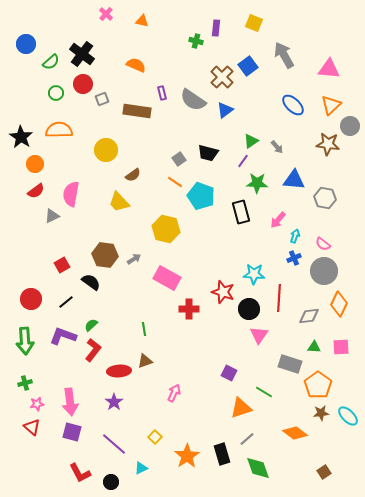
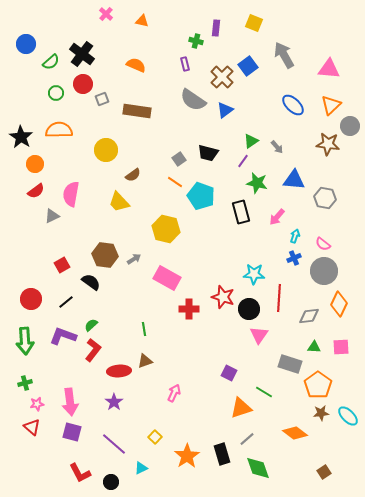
purple rectangle at (162, 93): moved 23 px right, 29 px up
green star at (257, 183): rotated 10 degrees clockwise
pink arrow at (278, 220): moved 1 px left, 3 px up
red star at (223, 292): moved 5 px down
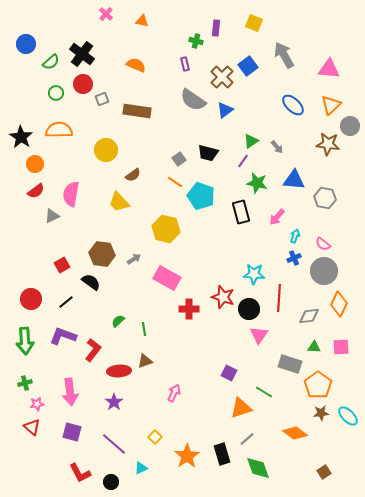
brown hexagon at (105, 255): moved 3 px left, 1 px up
green semicircle at (91, 325): moved 27 px right, 4 px up
pink arrow at (70, 402): moved 10 px up
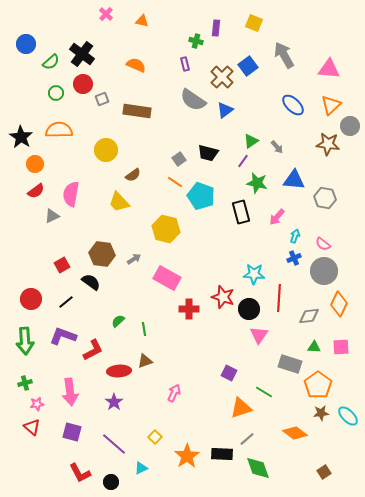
red L-shape at (93, 350): rotated 25 degrees clockwise
black rectangle at (222, 454): rotated 70 degrees counterclockwise
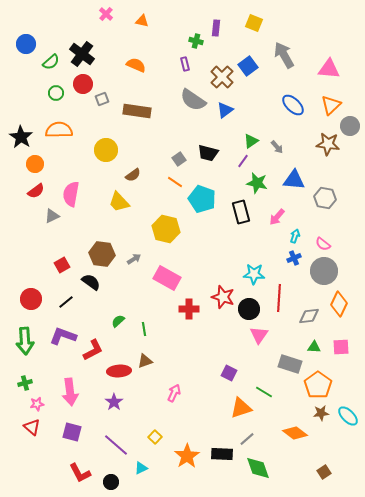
cyan pentagon at (201, 196): moved 1 px right, 3 px down
purple line at (114, 444): moved 2 px right, 1 px down
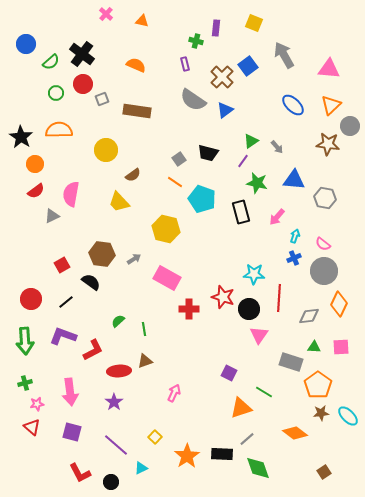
gray rectangle at (290, 364): moved 1 px right, 2 px up
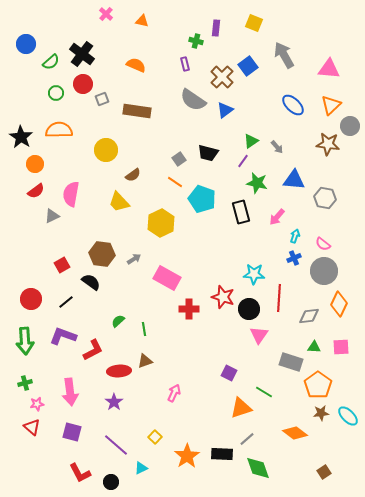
yellow hexagon at (166, 229): moved 5 px left, 6 px up; rotated 20 degrees clockwise
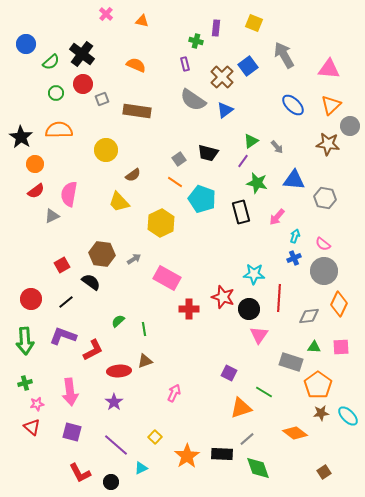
pink semicircle at (71, 194): moved 2 px left
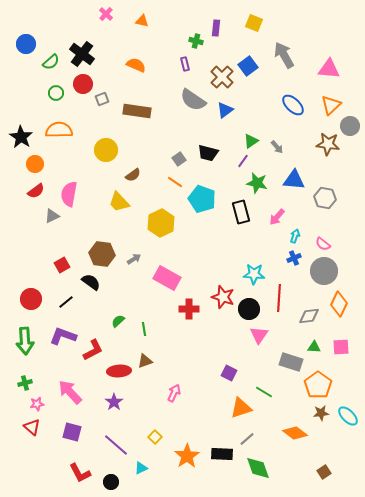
pink arrow at (70, 392): rotated 144 degrees clockwise
